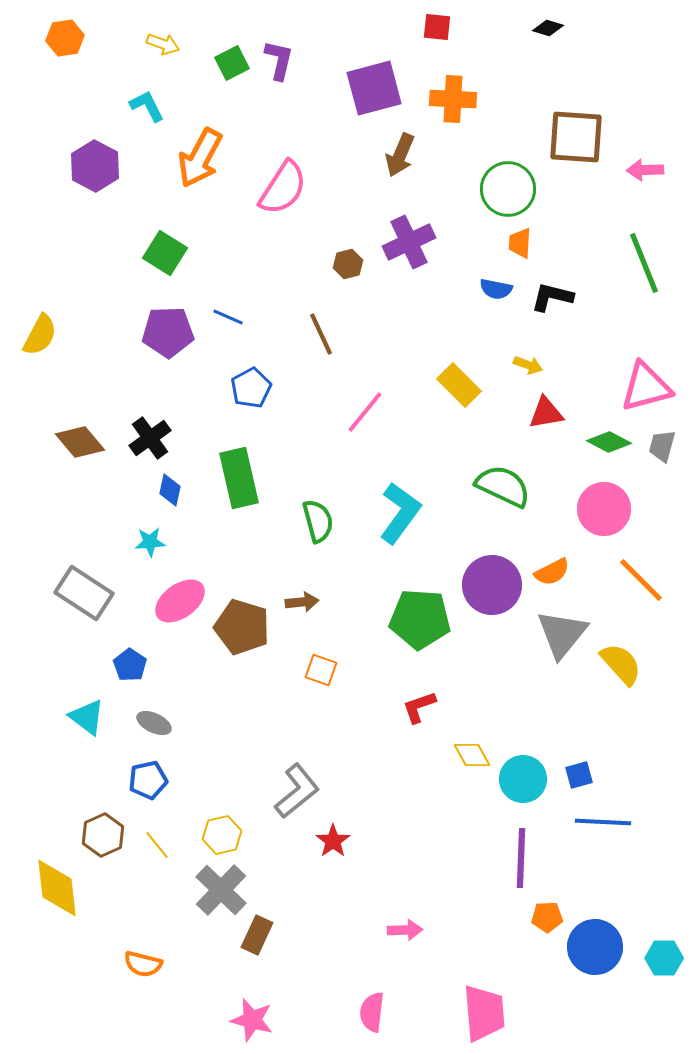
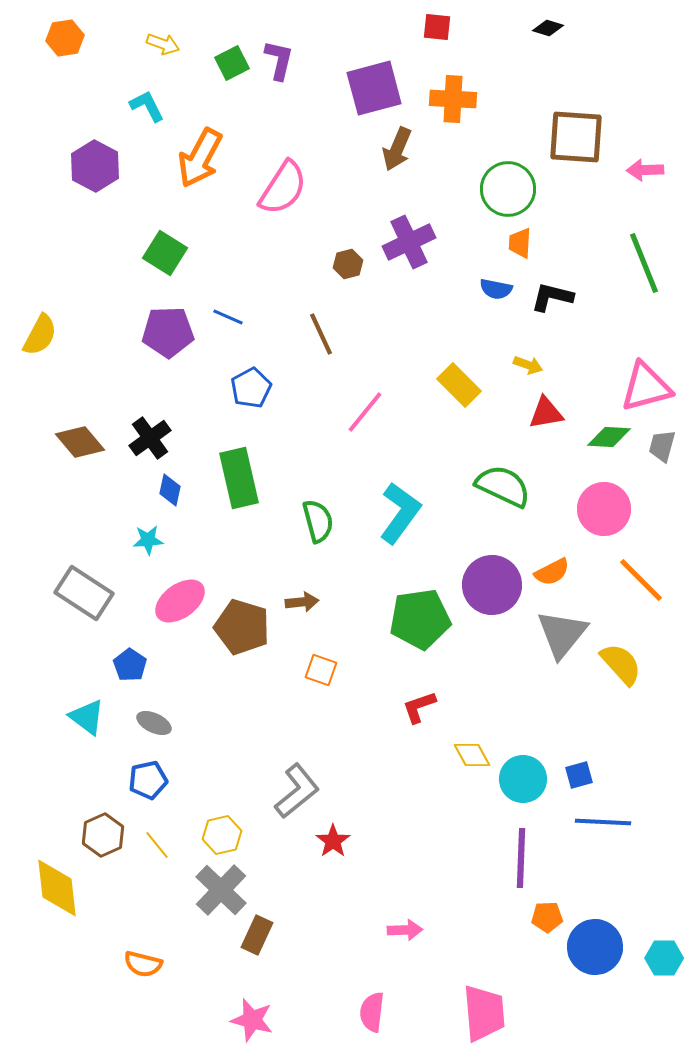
brown arrow at (400, 155): moved 3 px left, 6 px up
green diamond at (609, 442): moved 5 px up; rotated 24 degrees counterclockwise
cyan star at (150, 542): moved 2 px left, 2 px up
green pentagon at (420, 619): rotated 12 degrees counterclockwise
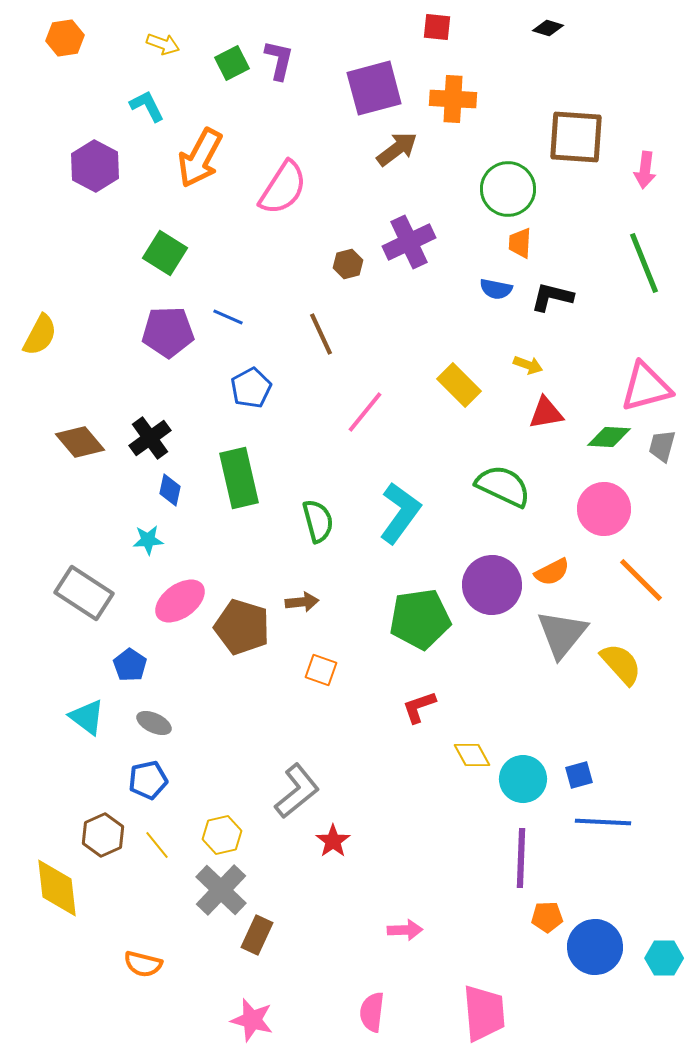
brown arrow at (397, 149): rotated 150 degrees counterclockwise
pink arrow at (645, 170): rotated 81 degrees counterclockwise
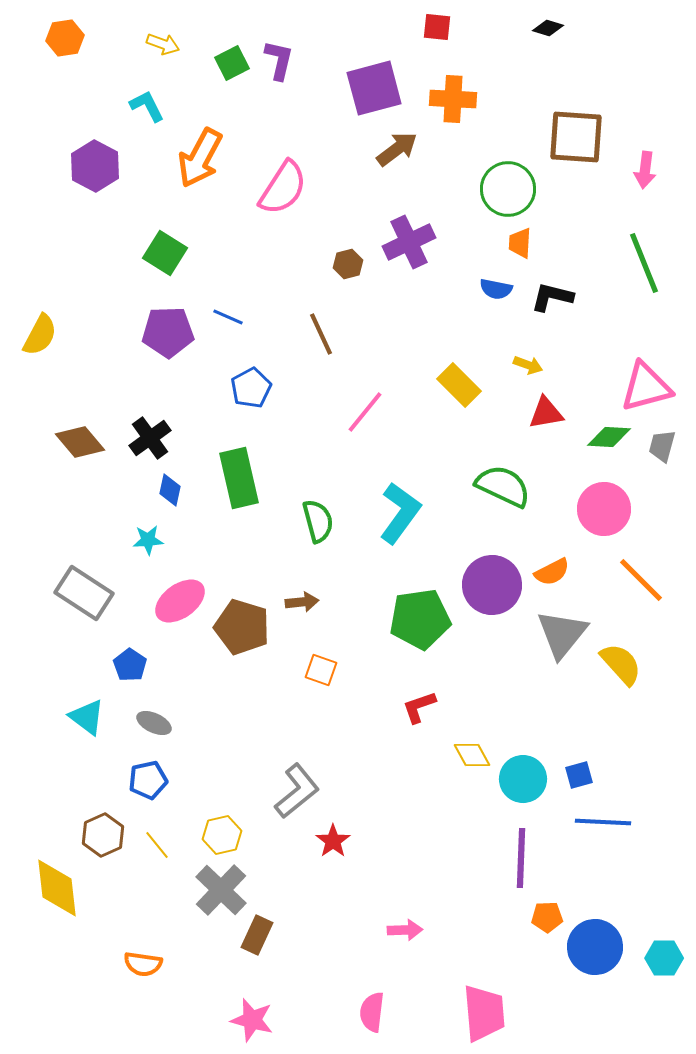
orange semicircle at (143, 964): rotated 6 degrees counterclockwise
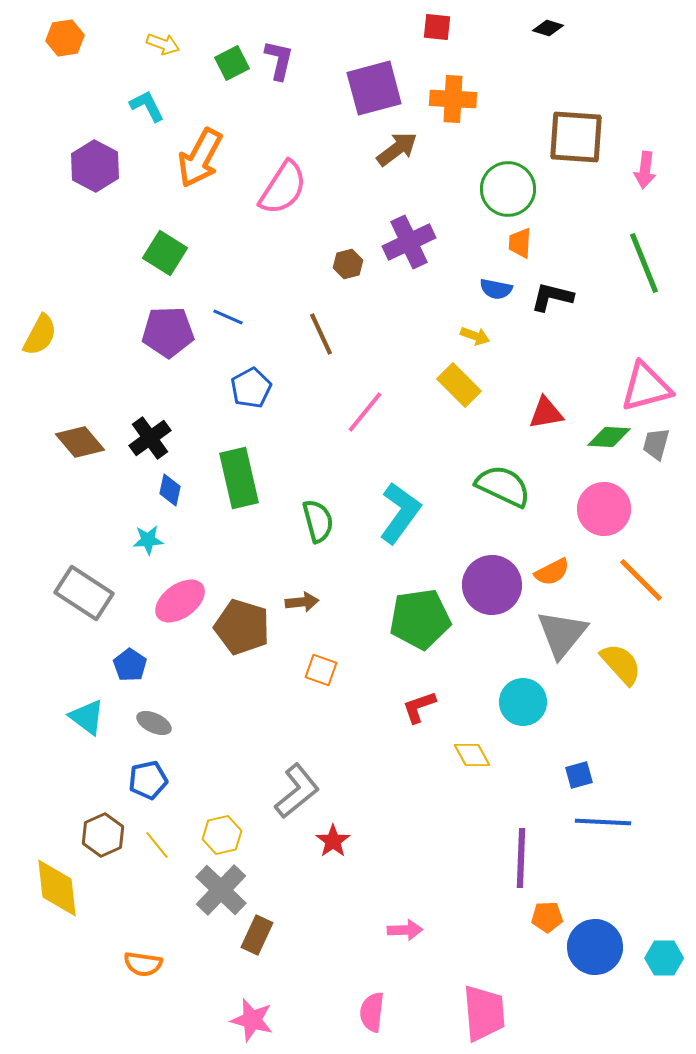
yellow arrow at (528, 365): moved 53 px left, 29 px up
gray trapezoid at (662, 446): moved 6 px left, 2 px up
cyan circle at (523, 779): moved 77 px up
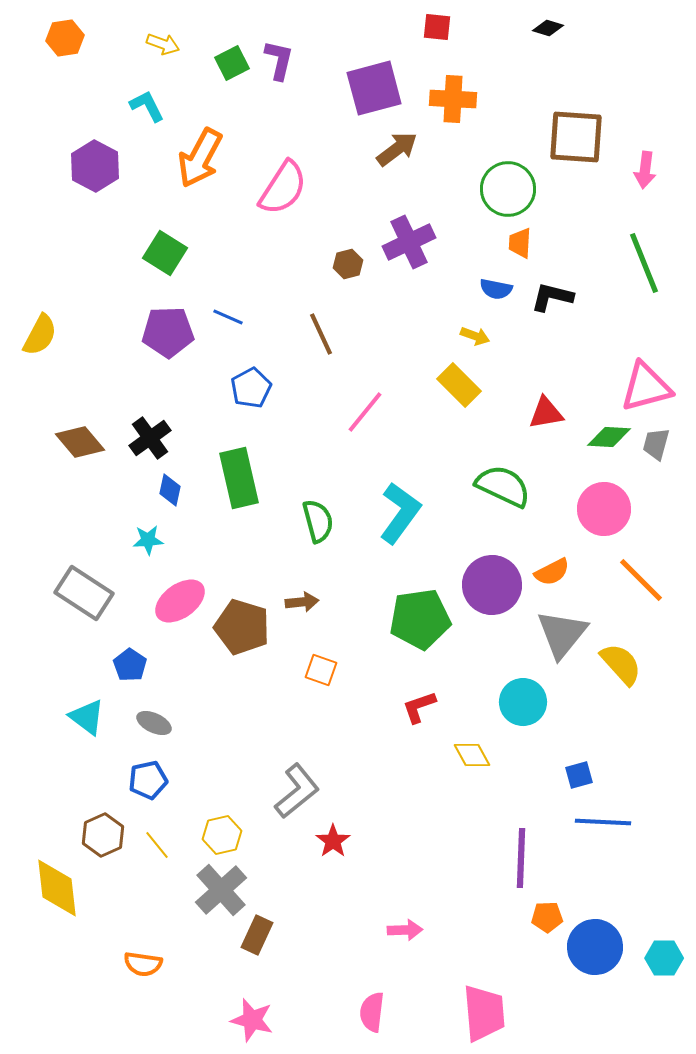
gray cross at (221, 890): rotated 4 degrees clockwise
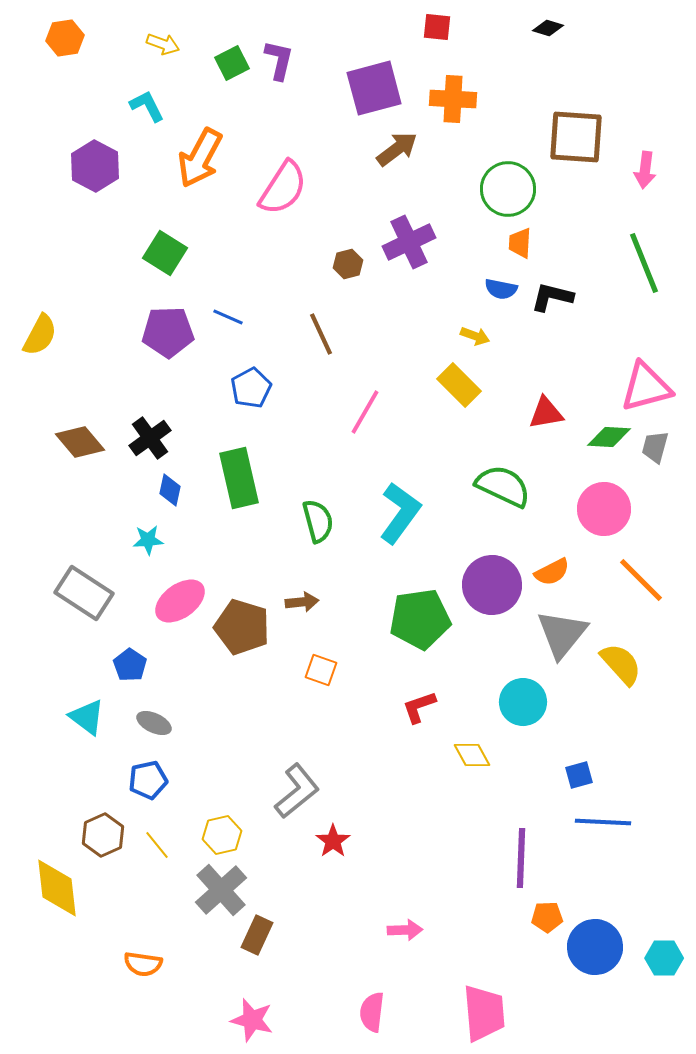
blue semicircle at (496, 289): moved 5 px right
pink line at (365, 412): rotated 9 degrees counterclockwise
gray trapezoid at (656, 444): moved 1 px left, 3 px down
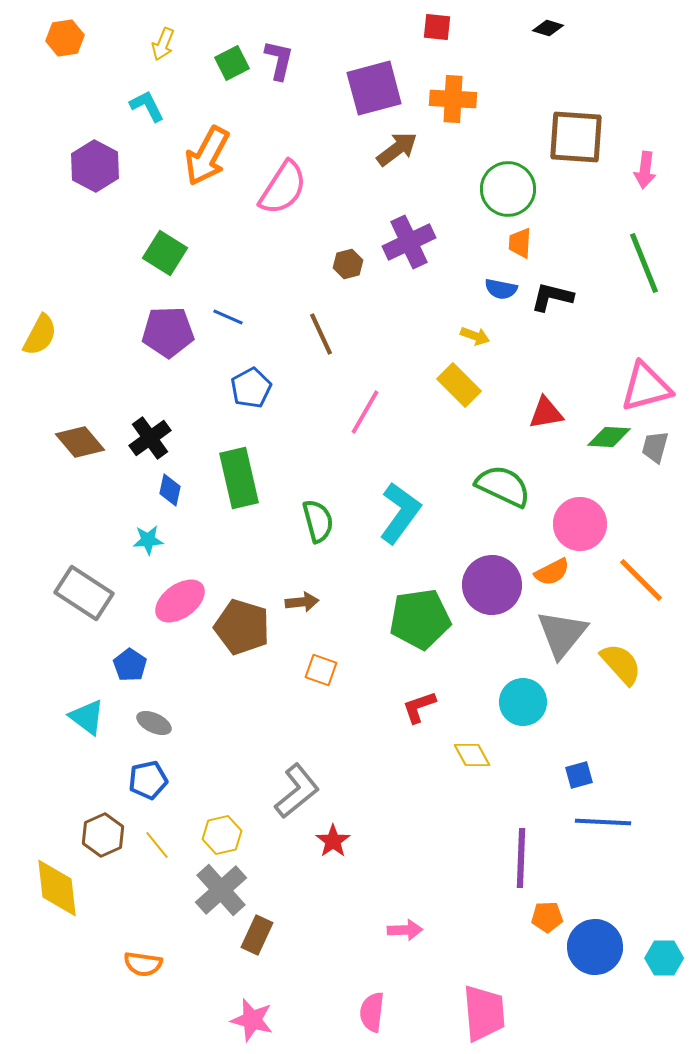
yellow arrow at (163, 44): rotated 92 degrees clockwise
orange arrow at (200, 158): moved 7 px right, 2 px up
pink circle at (604, 509): moved 24 px left, 15 px down
